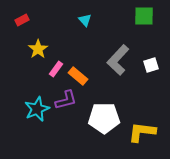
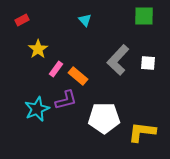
white square: moved 3 px left, 2 px up; rotated 21 degrees clockwise
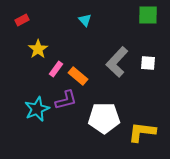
green square: moved 4 px right, 1 px up
gray L-shape: moved 1 px left, 2 px down
